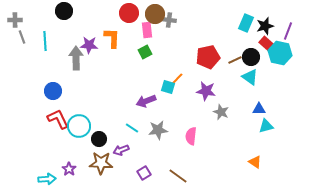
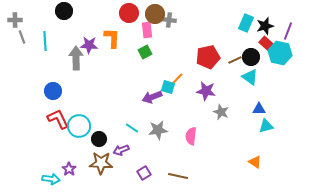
purple arrow at (146, 101): moved 6 px right, 4 px up
brown line at (178, 176): rotated 24 degrees counterclockwise
cyan arrow at (47, 179): moved 4 px right; rotated 12 degrees clockwise
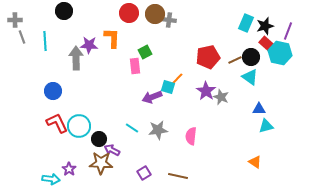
pink rectangle at (147, 30): moved 12 px left, 36 px down
purple star at (206, 91): rotated 24 degrees clockwise
gray star at (221, 112): moved 15 px up
red L-shape at (58, 119): moved 1 px left, 4 px down
purple arrow at (121, 150): moved 9 px left; rotated 49 degrees clockwise
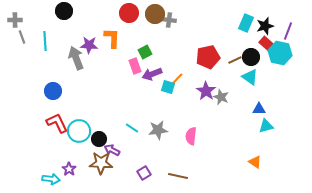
gray arrow at (76, 58): rotated 20 degrees counterclockwise
pink rectangle at (135, 66): rotated 14 degrees counterclockwise
purple arrow at (152, 97): moved 23 px up
cyan circle at (79, 126): moved 5 px down
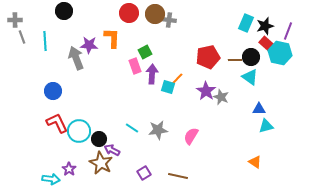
brown line at (235, 60): rotated 24 degrees clockwise
purple arrow at (152, 74): rotated 114 degrees clockwise
pink semicircle at (191, 136): rotated 24 degrees clockwise
brown star at (101, 163): rotated 25 degrees clockwise
